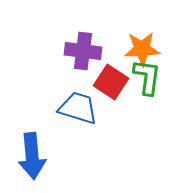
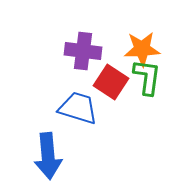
blue arrow: moved 16 px right
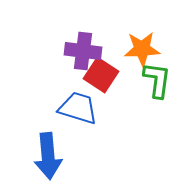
green L-shape: moved 10 px right, 3 px down
red square: moved 10 px left, 7 px up
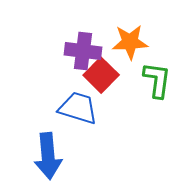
orange star: moved 12 px left, 7 px up
red square: rotated 12 degrees clockwise
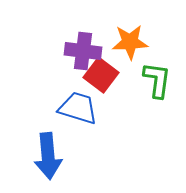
red square: rotated 8 degrees counterclockwise
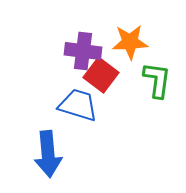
blue trapezoid: moved 3 px up
blue arrow: moved 2 px up
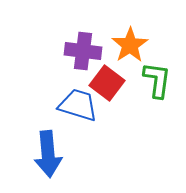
orange star: moved 3 px down; rotated 30 degrees counterclockwise
red square: moved 6 px right, 8 px down
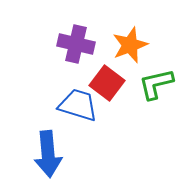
orange star: rotated 12 degrees clockwise
purple cross: moved 7 px left, 7 px up; rotated 6 degrees clockwise
green L-shape: moved 1 px left, 4 px down; rotated 111 degrees counterclockwise
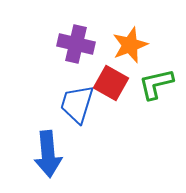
red square: moved 4 px right; rotated 8 degrees counterclockwise
blue trapezoid: moved 1 px left, 1 px up; rotated 90 degrees counterclockwise
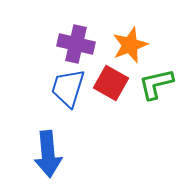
blue trapezoid: moved 9 px left, 16 px up
